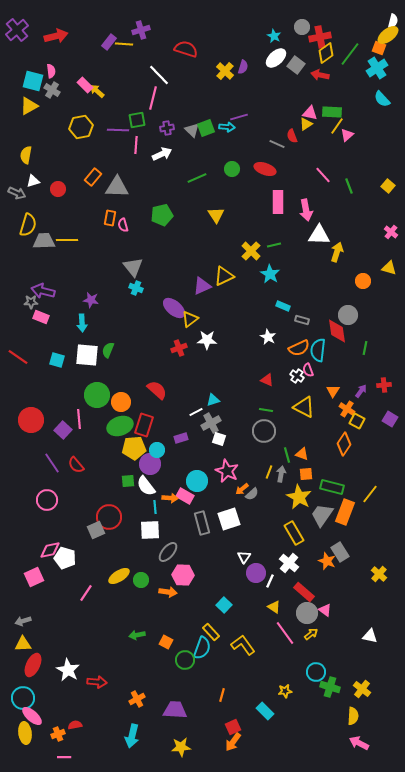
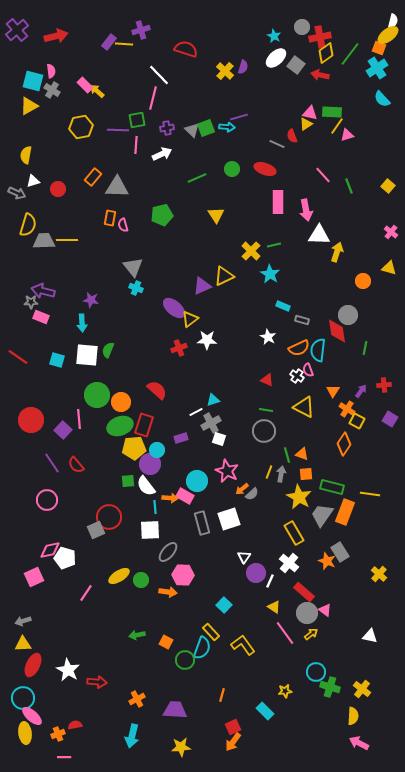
pink triangle at (347, 135): rotated 24 degrees clockwise
yellow line at (370, 494): rotated 60 degrees clockwise
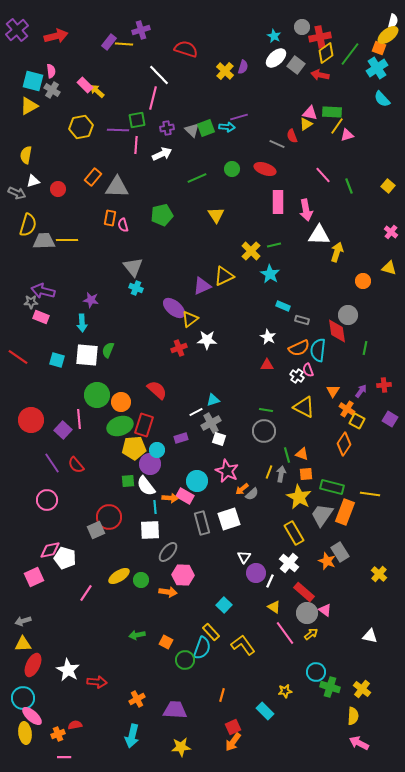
red triangle at (267, 380): moved 15 px up; rotated 24 degrees counterclockwise
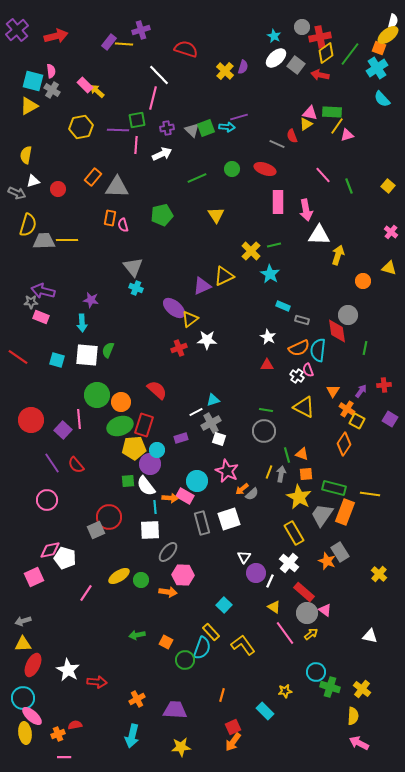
yellow arrow at (337, 252): moved 1 px right, 3 px down
green rectangle at (332, 487): moved 2 px right, 1 px down
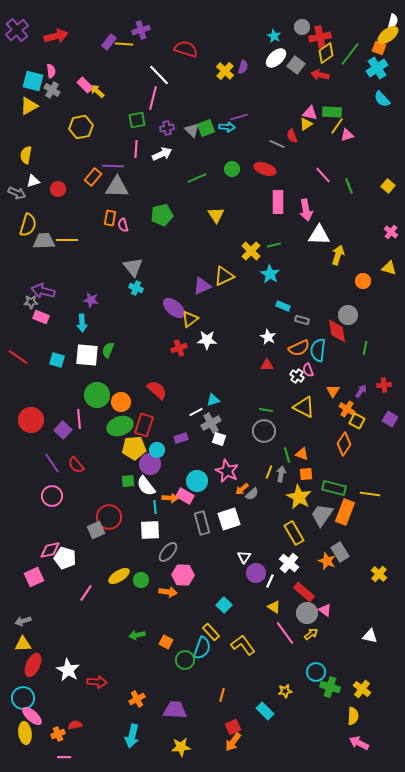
purple line at (118, 130): moved 5 px left, 36 px down
pink line at (136, 145): moved 4 px down
pink circle at (47, 500): moved 5 px right, 4 px up
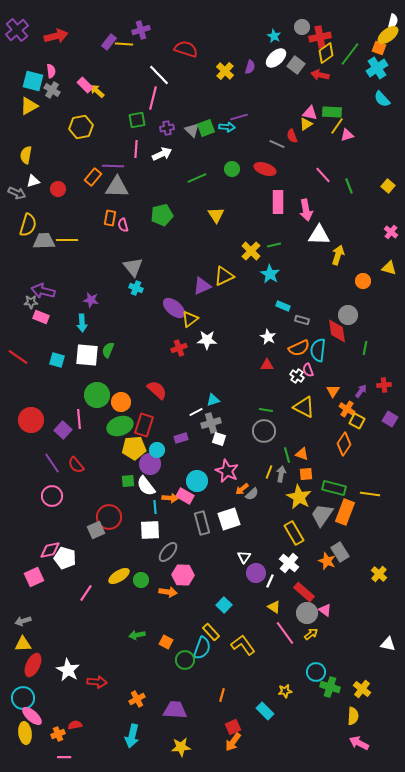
purple semicircle at (243, 67): moved 7 px right
gray cross at (211, 423): rotated 12 degrees clockwise
white triangle at (370, 636): moved 18 px right, 8 px down
